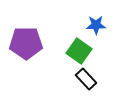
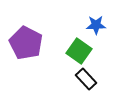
purple pentagon: rotated 28 degrees clockwise
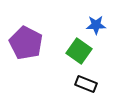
black rectangle: moved 5 px down; rotated 25 degrees counterclockwise
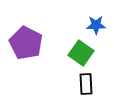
green square: moved 2 px right, 2 px down
black rectangle: rotated 65 degrees clockwise
